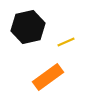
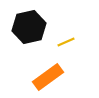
black hexagon: moved 1 px right
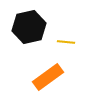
yellow line: rotated 30 degrees clockwise
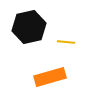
orange rectangle: moved 2 px right; rotated 20 degrees clockwise
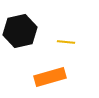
black hexagon: moved 9 px left, 4 px down
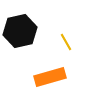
yellow line: rotated 54 degrees clockwise
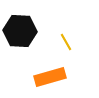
black hexagon: rotated 16 degrees clockwise
